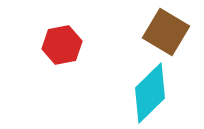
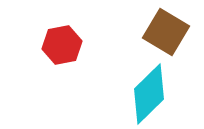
cyan diamond: moved 1 px left, 1 px down
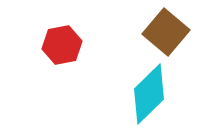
brown square: rotated 9 degrees clockwise
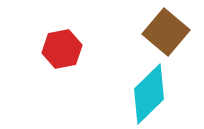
red hexagon: moved 4 px down
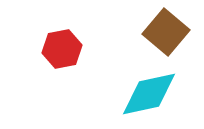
cyan diamond: rotated 32 degrees clockwise
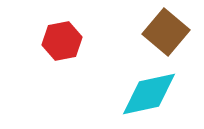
red hexagon: moved 8 px up
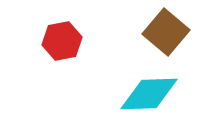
cyan diamond: rotated 10 degrees clockwise
